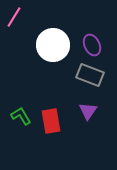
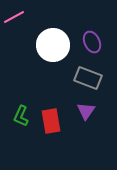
pink line: rotated 30 degrees clockwise
purple ellipse: moved 3 px up
gray rectangle: moved 2 px left, 3 px down
purple triangle: moved 2 px left
green L-shape: rotated 125 degrees counterclockwise
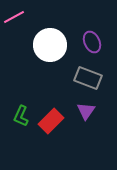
white circle: moved 3 px left
red rectangle: rotated 55 degrees clockwise
